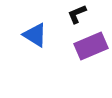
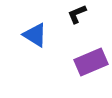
purple rectangle: moved 16 px down
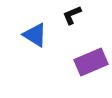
black L-shape: moved 5 px left, 1 px down
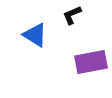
purple rectangle: rotated 12 degrees clockwise
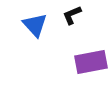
blue triangle: moved 10 px up; rotated 16 degrees clockwise
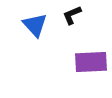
purple rectangle: rotated 8 degrees clockwise
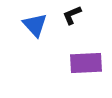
purple rectangle: moved 5 px left, 1 px down
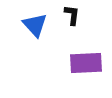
black L-shape: rotated 120 degrees clockwise
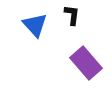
purple rectangle: rotated 52 degrees clockwise
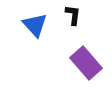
black L-shape: moved 1 px right
